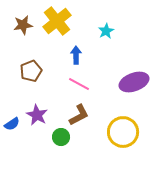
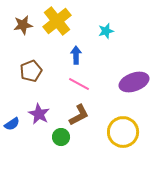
cyan star: rotated 14 degrees clockwise
purple star: moved 2 px right, 1 px up
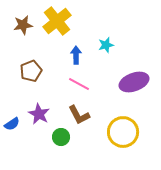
cyan star: moved 14 px down
brown L-shape: rotated 90 degrees clockwise
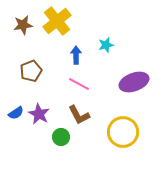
blue semicircle: moved 4 px right, 11 px up
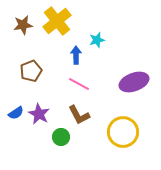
cyan star: moved 9 px left, 5 px up
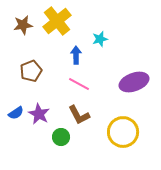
cyan star: moved 3 px right, 1 px up
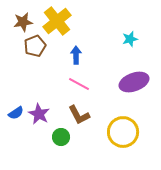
brown star: moved 3 px up
cyan star: moved 30 px right
brown pentagon: moved 4 px right, 25 px up
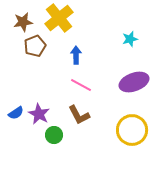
yellow cross: moved 2 px right, 3 px up
pink line: moved 2 px right, 1 px down
yellow circle: moved 9 px right, 2 px up
green circle: moved 7 px left, 2 px up
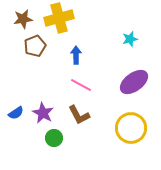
yellow cross: rotated 24 degrees clockwise
brown star: moved 3 px up
purple ellipse: rotated 16 degrees counterclockwise
purple star: moved 4 px right, 1 px up
yellow circle: moved 1 px left, 2 px up
green circle: moved 3 px down
